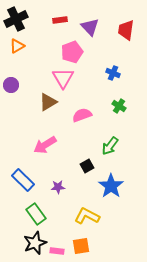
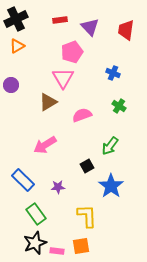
yellow L-shape: rotated 60 degrees clockwise
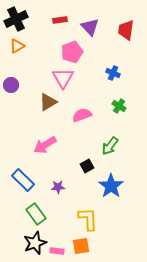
yellow L-shape: moved 1 px right, 3 px down
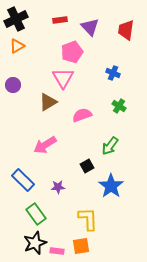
purple circle: moved 2 px right
